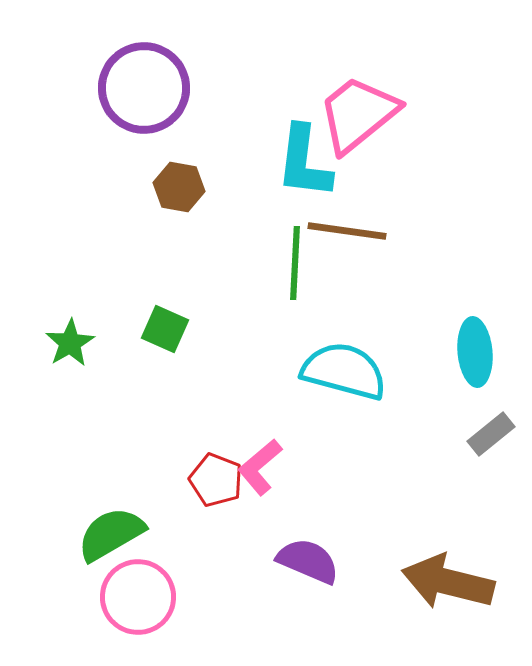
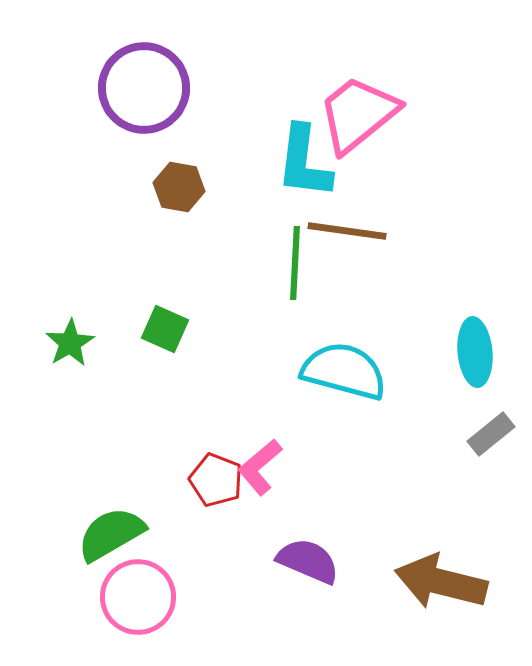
brown arrow: moved 7 px left
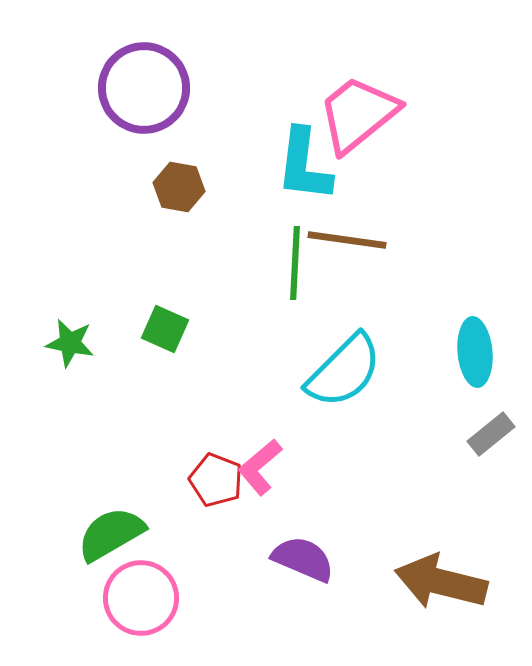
cyan L-shape: moved 3 px down
brown line: moved 9 px down
green star: rotated 30 degrees counterclockwise
cyan semicircle: rotated 120 degrees clockwise
purple semicircle: moved 5 px left, 2 px up
pink circle: moved 3 px right, 1 px down
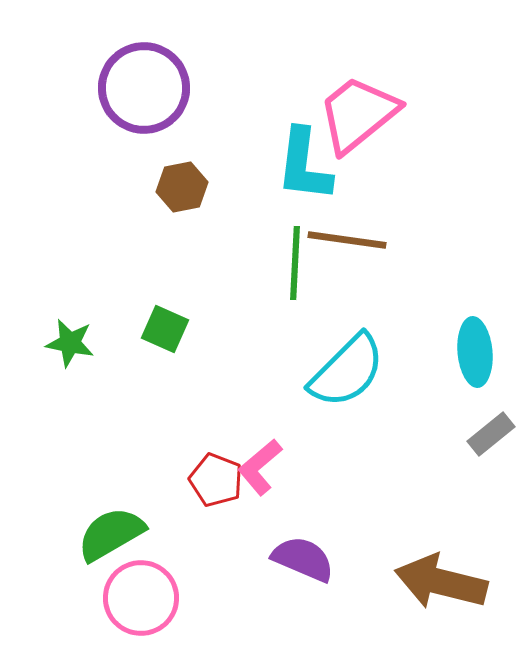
brown hexagon: moved 3 px right; rotated 21 degrees counterclockwise
cyan semicircle: moved 3 px right
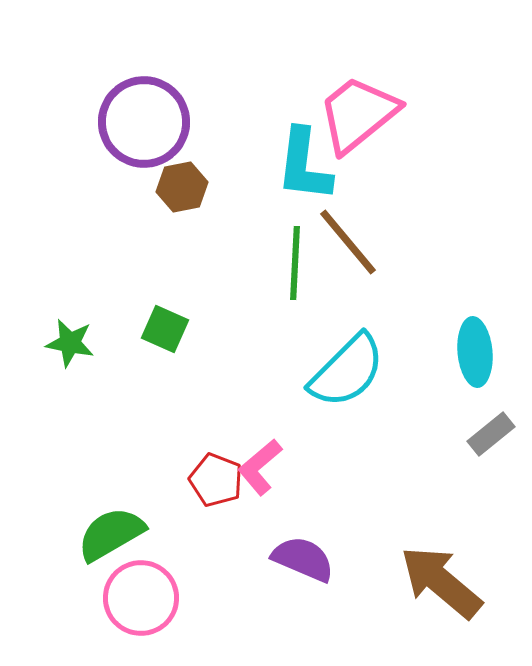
purple circle: moved 34 px down
brown line: moved 1 px right, 2 px down; rotated 42 degrees clockwise
brown arrow: rotated 26 degrees clockwise
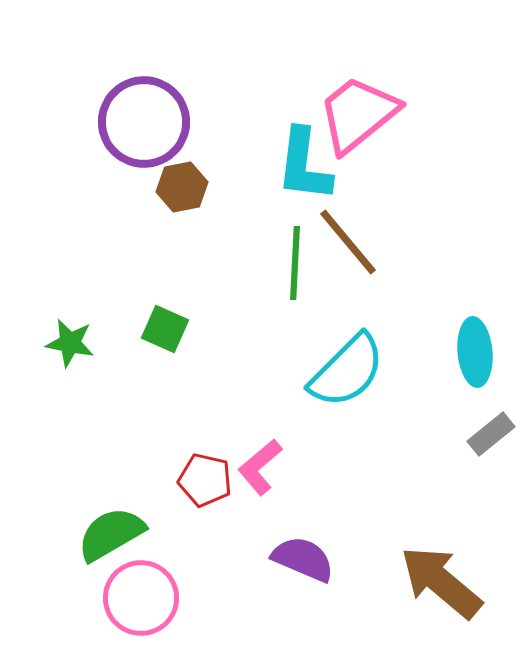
red pentagon: moved 11 px left; rotated 8 degrees counterclockwise
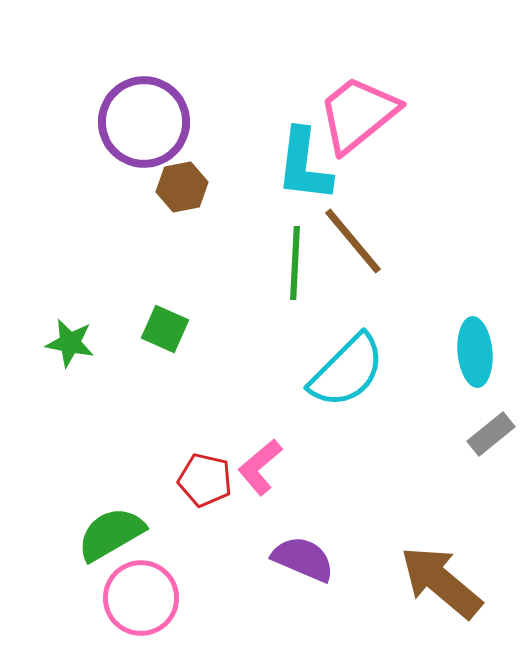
brown line: moved 5 px right, 1 px up
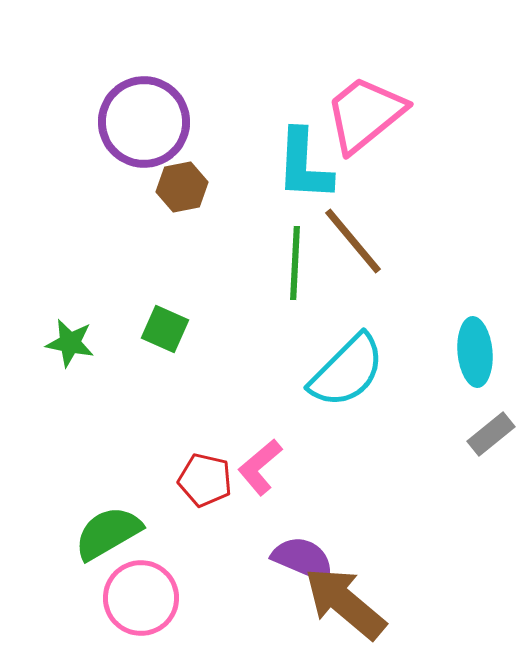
pink trapezoid: moved 7 px right
cyan L-shape: rotated 4 degrees counterclockwise
green semicircle: moved 3 px left, 1 px up
brown arrow: moved 96 px left, 21 px down
